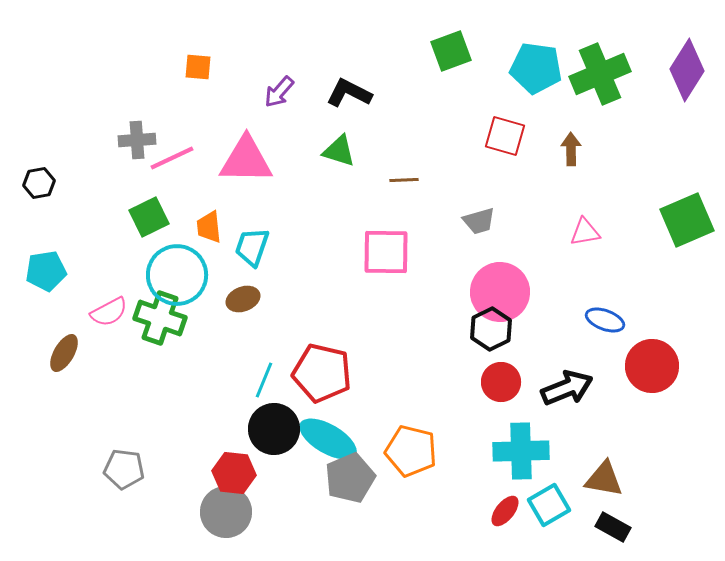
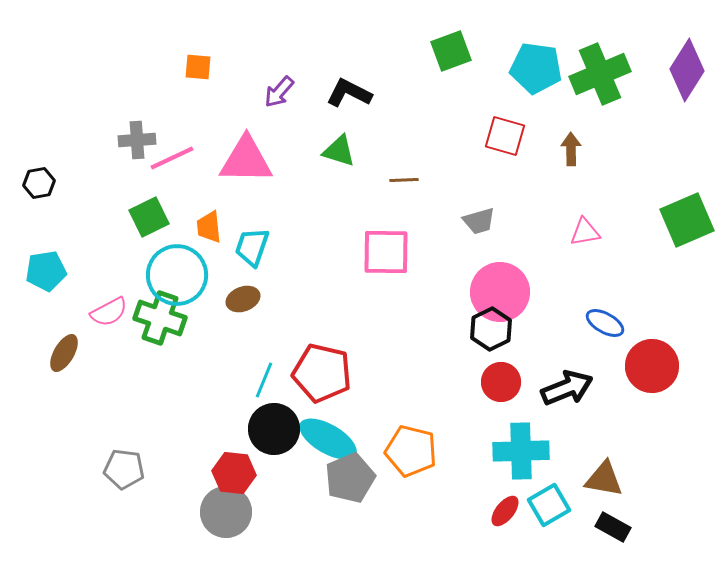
blue ellipse at (605, 320): moved 3 px down; rotated 9 degrees clockwise
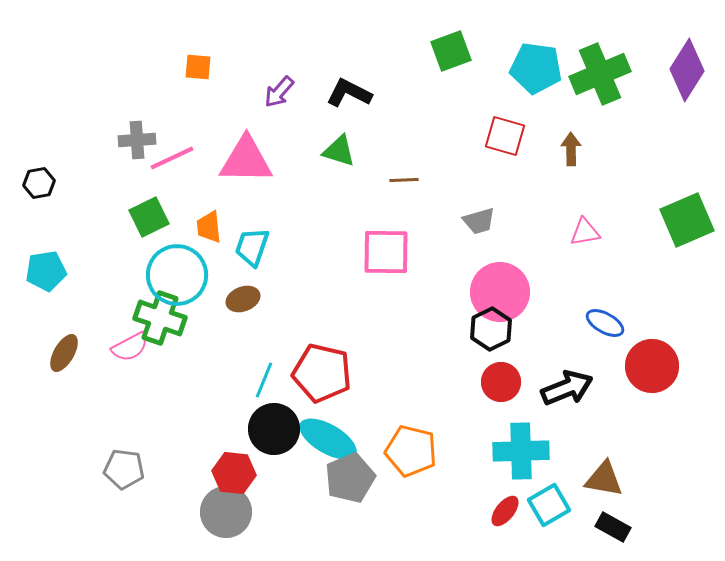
pink semicircle at (109, 312): moved 21 px right, 35 px down
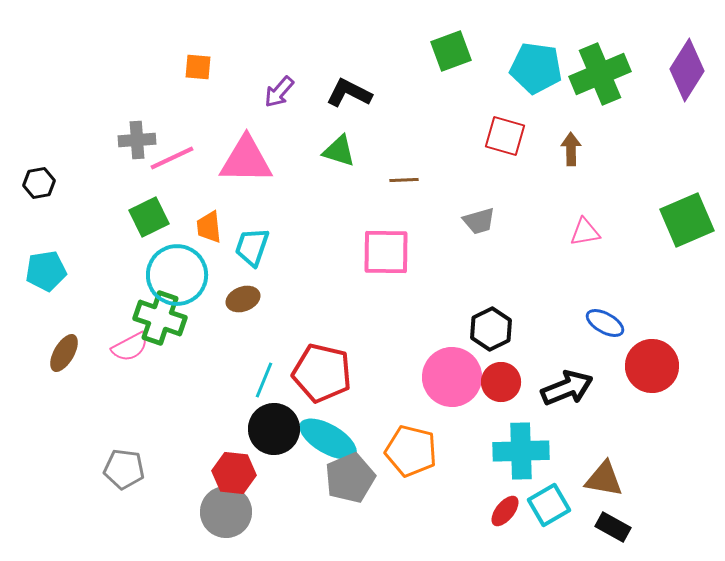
pink circle at (500, 292): moved 48 px left, 85 px down
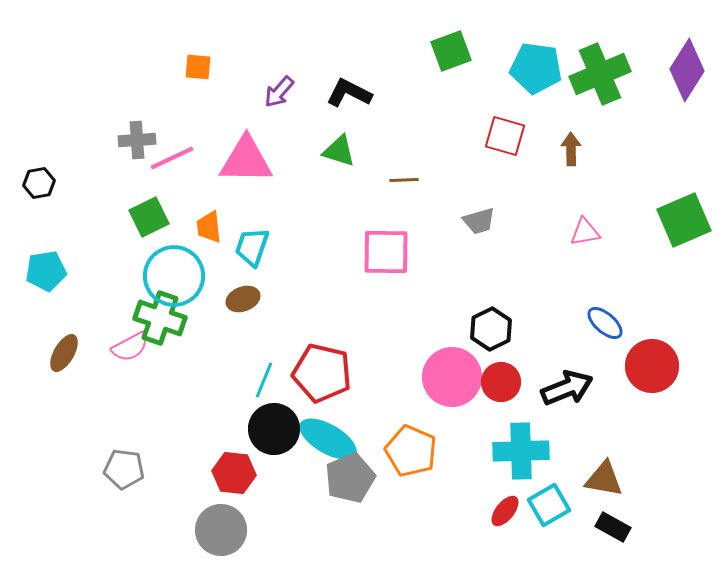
green square at (687, 220): moved 3 px left
cyan circle at (177, 275): moved 3 px left, 1 px down
blue ellipse at (605, 323): rotated 12 degrees clockwise
orange pentagon at (411, 451): rotated 9 degrees clockwise
gray circle at (226, 512): moved 5 px left, 18 px down
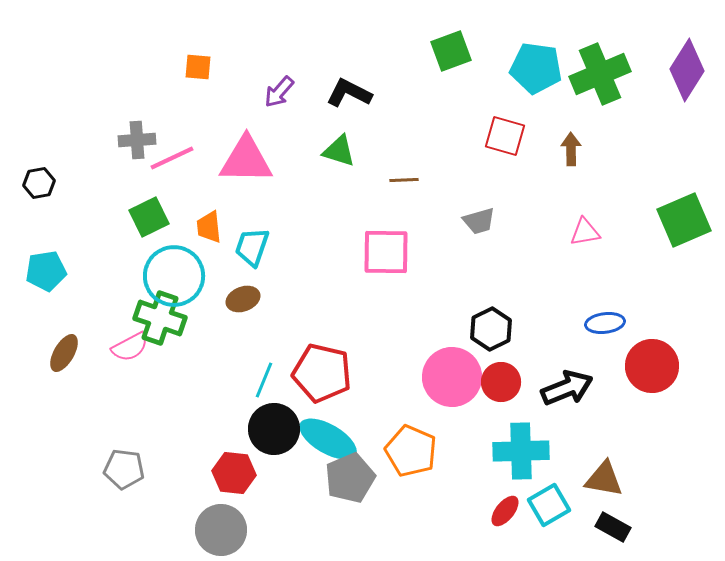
blue ellipse at (605, 323): rotated 48 degrees counterclockwise
